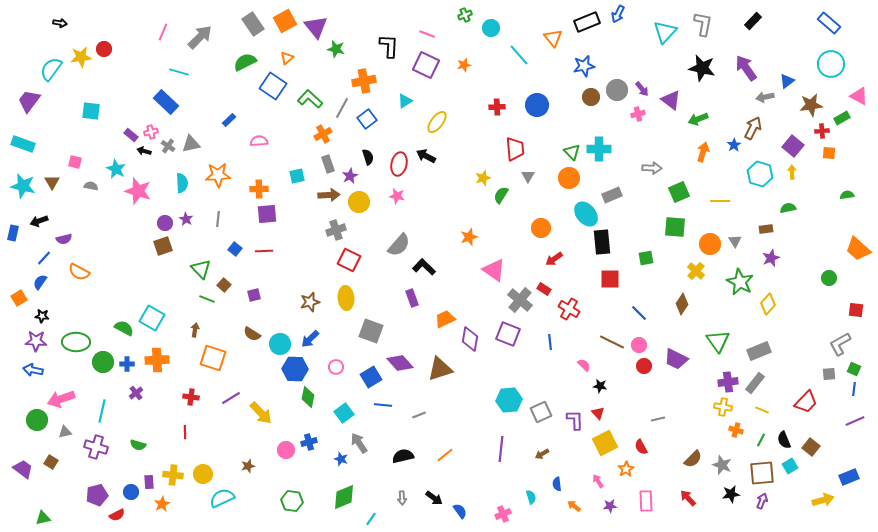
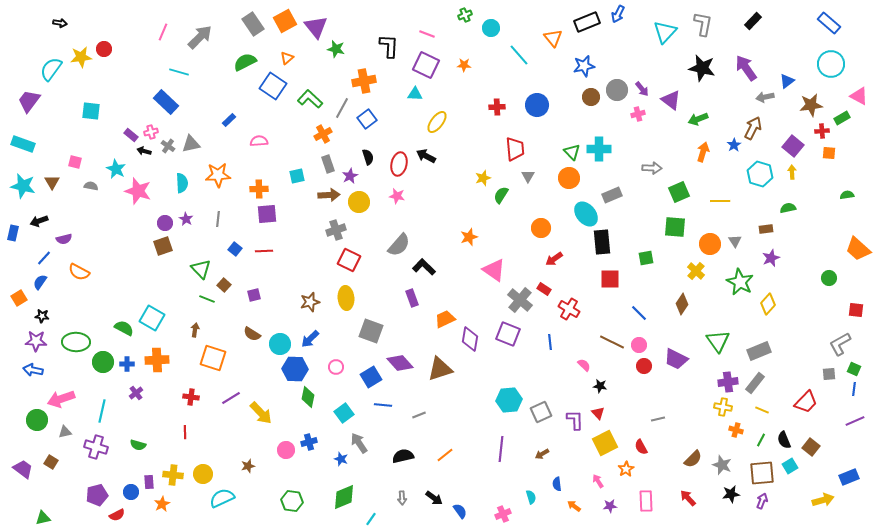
orange star at (464, 65): rotated 16 degrees clockwise
cyan triangle at (405, 101): moved 10 px right, 7 px up; rotated 35 degrees clockwise
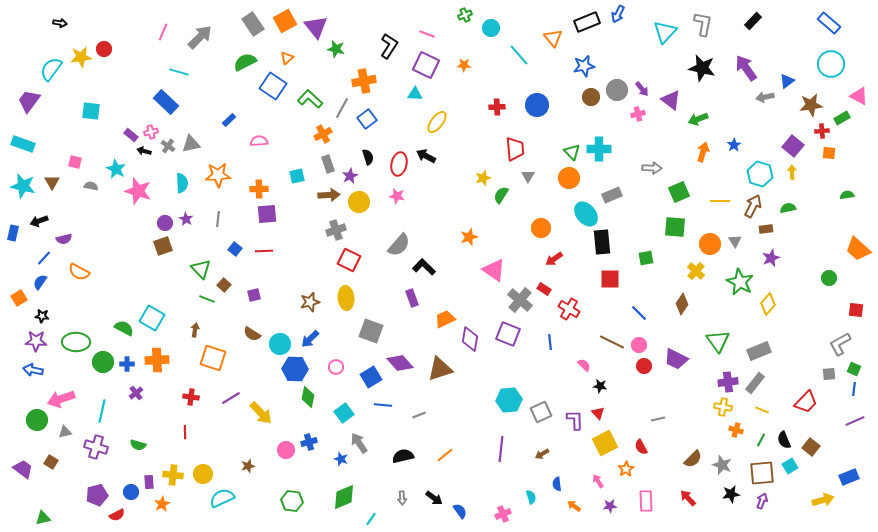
black L-shape at (389, 46): rotated 30 degrees clockwise
brown arrow at (753, 128): moved 78 px down
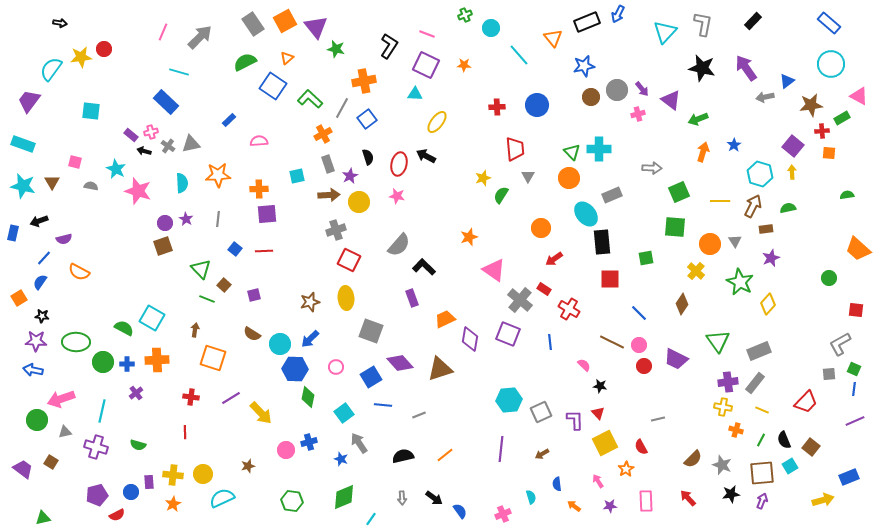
orange star at (162, 504): moved 11 px right
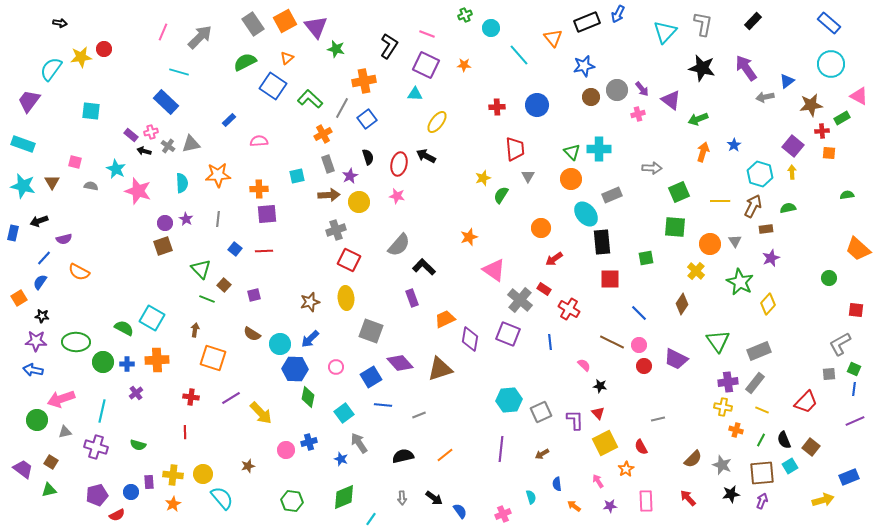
orange circle at (569, 178): moved 2 px right, 1 px down
cyan semicircle at (222, 498): rotated 75 degrees clockwise
green triangle at (43, 518): moved 6 px right, 28 px up
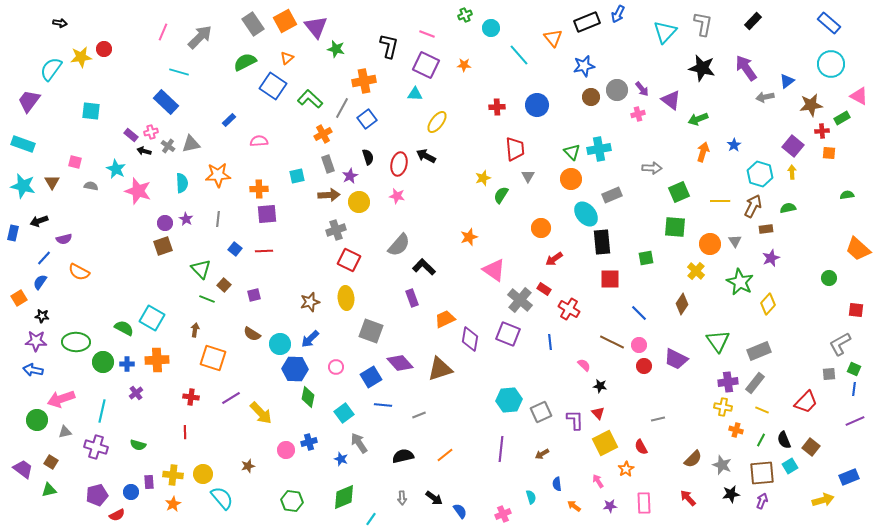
black L-shape at (389, 46): rotated 20 degrees counterclockwise
cyan cross at (599, 149): rotated 10 degrees counterclockwise
pink rectangle at (646, 501): moved 2 px left, 2 px down
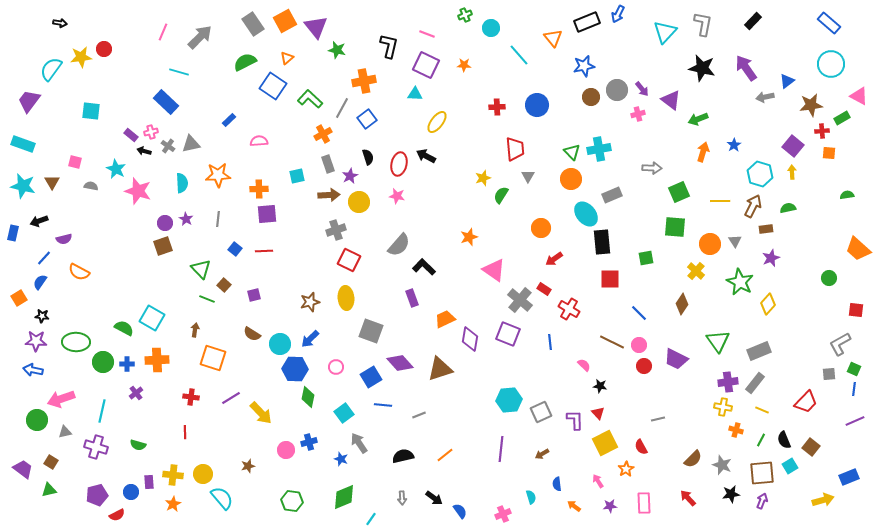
green star at (336, 49): moved 1 px right, 1 px down
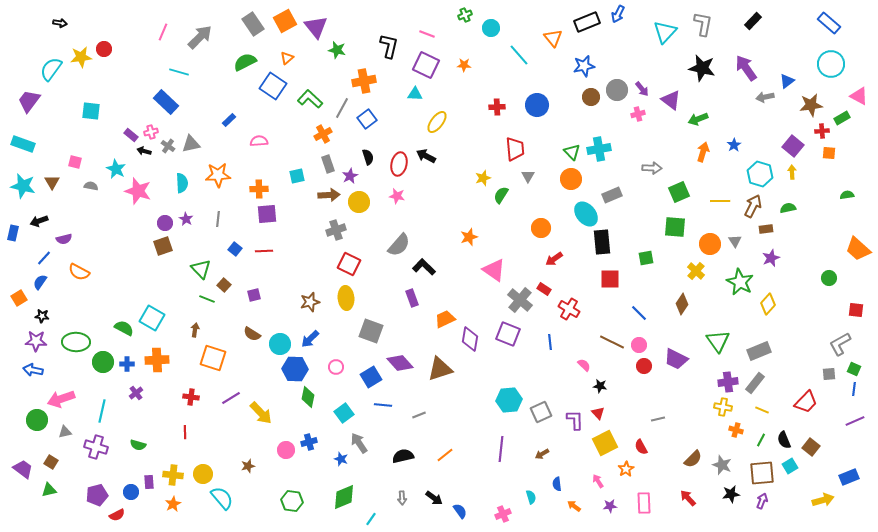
red square at (349, 260): moved 4 px down
